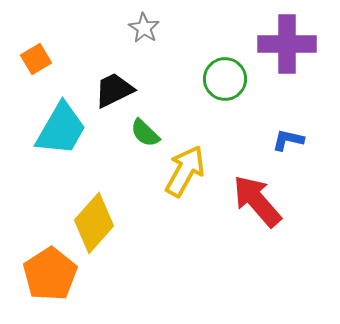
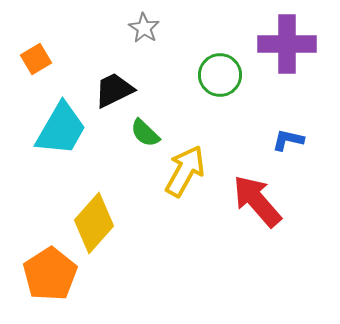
green circle: moved 5 px left, 4 px up
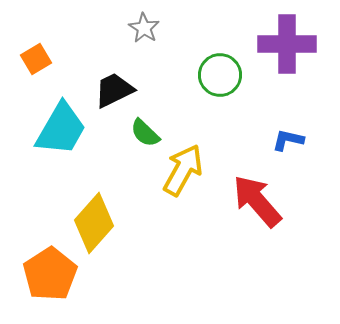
yellow arrow: moved 2 px left, 1 px up
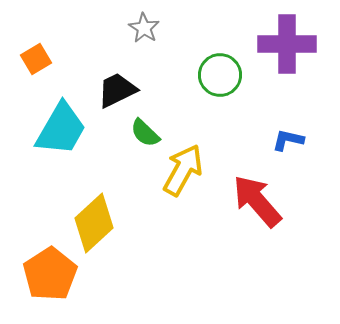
black trapezoid: moved 3 px right
yellow diamond: rotated 6 degrees clockwise
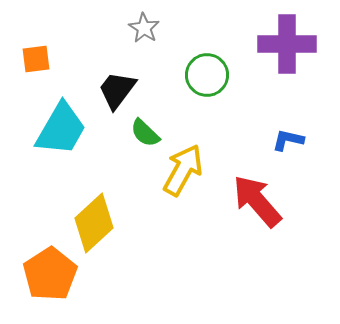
orange square: rotated 24 degrees clockwise
green circle: moved 13 px left
black trapezoid: rotated 27 degrees counterclockwise
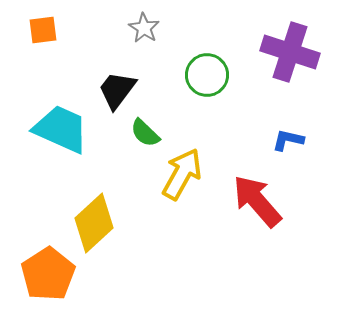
purple cross: moved 3 px right, 8 px down; rotated 18 degrees clockwise
orange square: moved 7 px right, 29 px up
cyan trapezoid: rotated 96 degrees counterclockwise
yellow arrow: moved 1 px left, 4 px down
orange pentagon: moved 2 px left
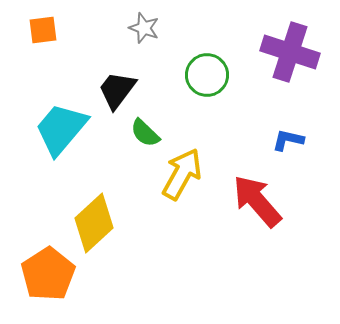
gray star: rotated 12 degrees counterclockwise
cyan trapezoid: rotated 74 degrees counterclockwise
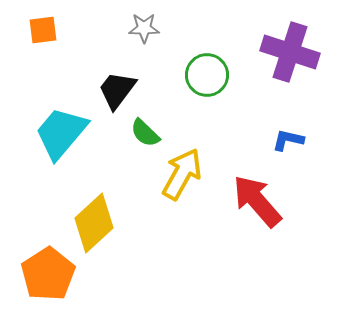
gray star: rotated 20 degrees counterclockwise
cyan trapezoid: moved 4 px down
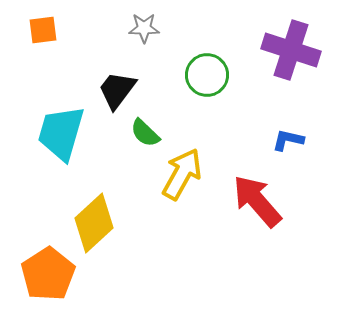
purple cross: moved 1 px right, 2 px up
cyan trapezoid: rotated 24 degrees counterclockwise
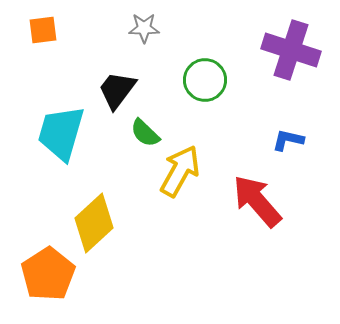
green circle: moved 2 px left, 5 px down
yellow arrow: moved 2 px left, 3 px up
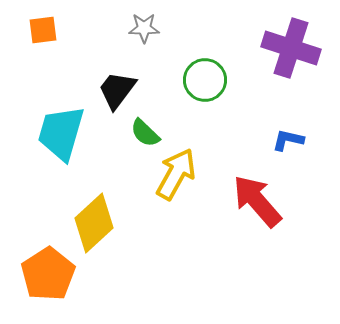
purple cross: moved 2 px up
yellow arrow: moved 4 px left, 3 px down
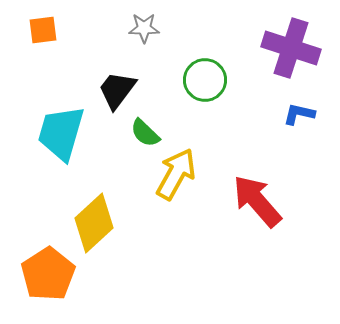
blue L-shape: moved 11 px right, 26 px up
